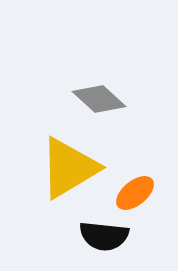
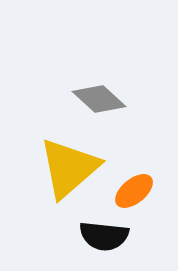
yellow triangle: rotated 10 degrees counterclockwise
orange ellipse: moved 1 px left, 2 px up
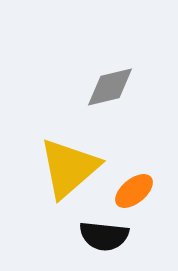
gray diamond: moved 11 px right, 12 px up; rotated 56 degrees counterclockwise
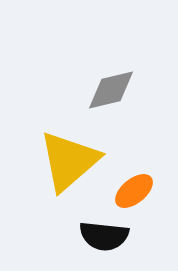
gray diamond: moved 1 px right, 3 px down
yellow triangle: moved 7 px up
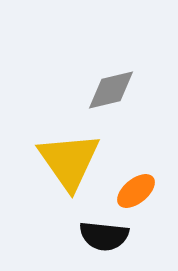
yellow triangle: rotated 24 degrees counterclockwise
orange ellipse: moved 2 px right
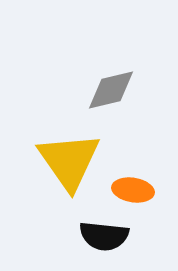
orange ellipse: moved 3 px left, 1 px up; rotated 48 degrees clockwise
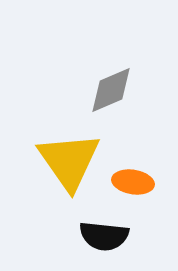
gray diamond: rotated 10 degrees counterclockwise
orange ellipse: moved 8 px up
